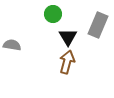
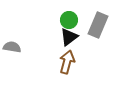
green circle: moved 16 px right, 6 px down
black triangle: moved 1 px right; rotated 24 degrees clockwise
gray semicircle: moved 2 px down
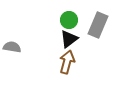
black triangle: moved 2 px down
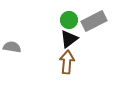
gray rectangle: moved 4 px left, 4 px up; rotated 40 degrees clockwise
brown arrow: rotated 10 degrees counterclockwise
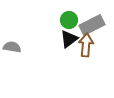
gray rectangle: moved 2 px left, 4 px down
brown arrow: moved 19 px right, 17 px up
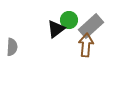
gray rectangle: moved 1 px left, 1 px down; rotated 15 degrees counterclockwise
black triangle: moved 13 px left, 10 px up
gray semicircle: rotated 84 degrees clockwise
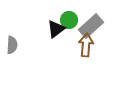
gray semicircle: moved 2 px up
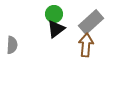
green circle: moved 15 px left, 6 px up
gray rectangle: moved 4 px up
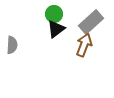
brown arrow: moved 2 px left; rotated 15 degrees clockwise
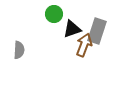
gray rectangle: moved 6 px right, 9 px down; rotated 30 degrees counterclockwise
black triangle: moved 16 px right; rotated 18 degrees clockwise
gray semicircle: moved 7 px right, 5 px down
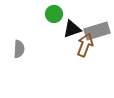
gray rectangle: rotated 55 degrees clockwise
brown arrow: moved 1 px right
gray semicircle: moved 1 px up
